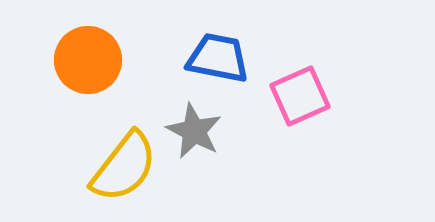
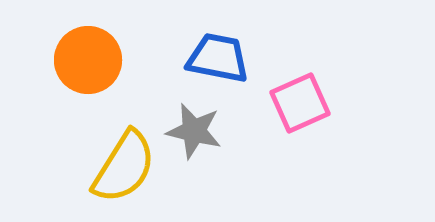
pink square: moved 7 px down
gray star: rotated 14 degrees counterclockwise
yellow semicircle: rotated 6 degrees counterclockwise
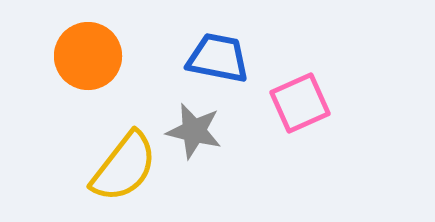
orange circle: moved 4 px up
yellow semicircle: rotated 6 degrees clockwise
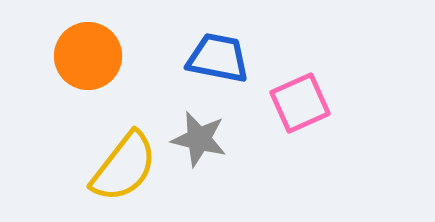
gray star: moved 5 px right, 8 px down
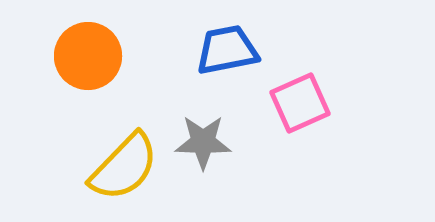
blue trapezoid: moved 9 px right, 8 px up; rotated 22 degrees counterclockwise
gray star: moved 4 px right, 3 px down; rotated 12 degrees counterclockwise
yellow semicircle: rotated 6 degrees clockwise
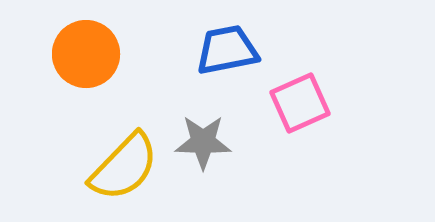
orange circle: moved 2 px left, 2 px up
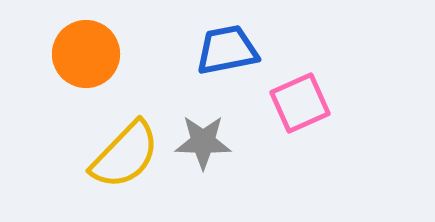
yellow semicircle: moved 1 px right, 12 px up
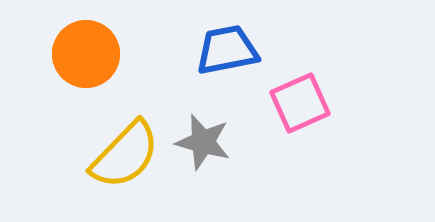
gray star: rotated 14 degrees clockwise
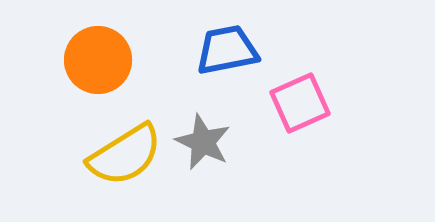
orange circle: moved 12 px right, 6 px down
gray star: rotated 10 degrees clockwise
yellow semicircle: rotated 14 degrees clockwise
